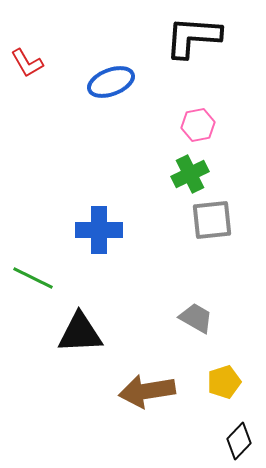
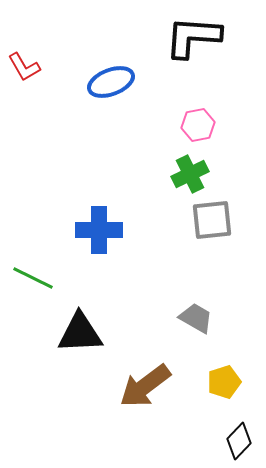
red L-shape: moved 3 px left, 4 px down
brown arrow: moved 2 px left, 5 px up; rotated 28 degrees counterclockwise
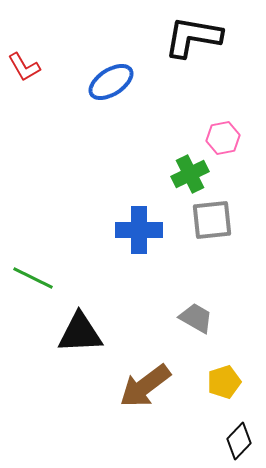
black L-shape: rotated 6 degrees clockwise
blue ellipse: rotated 12 degrees counterclockwise
pink hexagon: moved 25 px right, 13 px down
blue cross: moved 40 px right
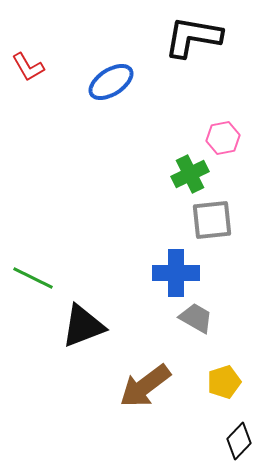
red L-shape: moved 4 px right
blue cross: moved 37 px right, 43 px down
black triangle: moved 3 px right, 7 px up; rotated 18 degrees counterclockwise
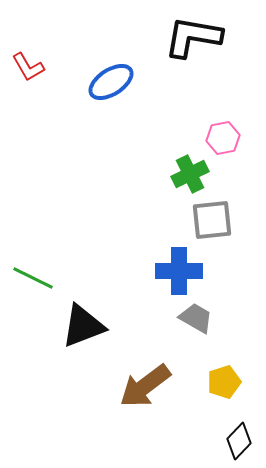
blue cross: moved 3 px right, 2 px up
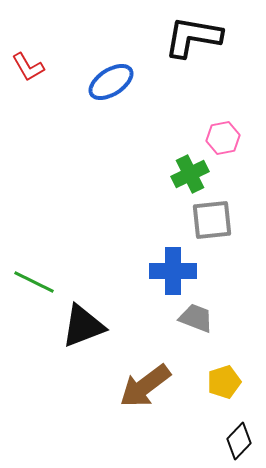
blue cross: moved 6 px left
green line: moved 1 px right, 4 px down
gray trapezoid: rotated 9 degrees counterclockwise
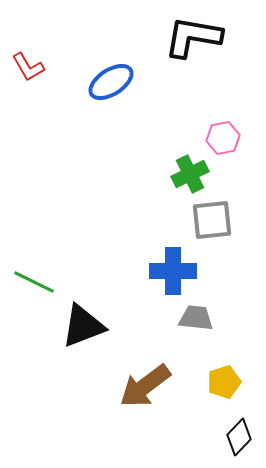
gray trapezoid: rotated 15 degrees counterclockwise
black diamond: moved 4 px up
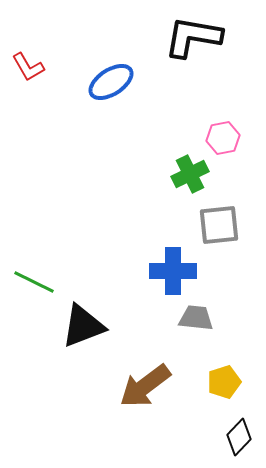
gray square: moved 7 px right, 5 px down
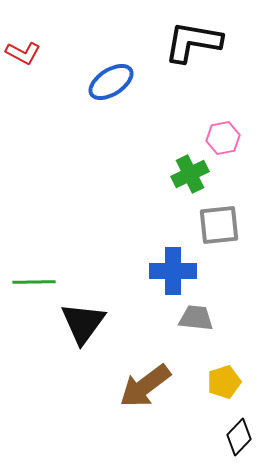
black L-shape: moved 5 px down
red L-shape: moved 5 px left, 14 px up; rotated 32 degrees counterclockwise
green line: rotated 27 degrees counterclockwise
black triangle: moved 3 px up; rotated 33 degrees counterclockwise
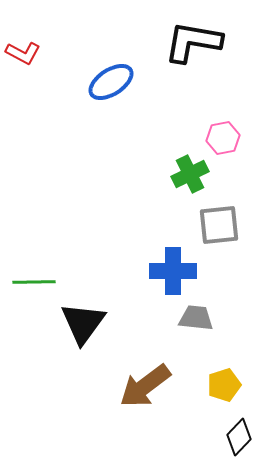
yellow pentagon: moved 3 px down
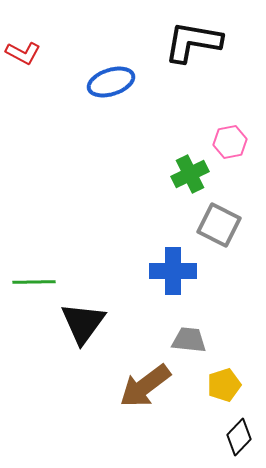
blue ellipse: rotated 15 degrees clockwise
pink hexagon: moved 7 px right, 4 px down
gray square: rotated 33 degrees clockwise
gray trapezoid: moved 7 px left, 22 px down
